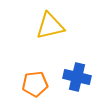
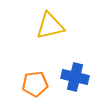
blue cross: moved 2 px left
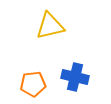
orange pentagon: moved 2 px left
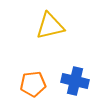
blue cross: moved 4 px down
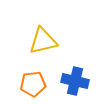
yellow triangle: moved 7 px left, 15 px down
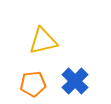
blue cross: rotated 32 degrees clockwise
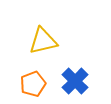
orange pentagon: rotated 15 degrees counterclockwise
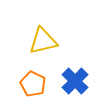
orange pentagon: rotated 25 degrees counterclockwise
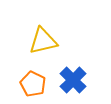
blue cross: moved 2 px left, 1 px up
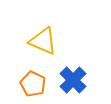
yellow triangle: rotated 36 degrees clockwise
